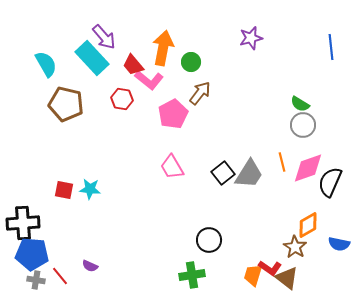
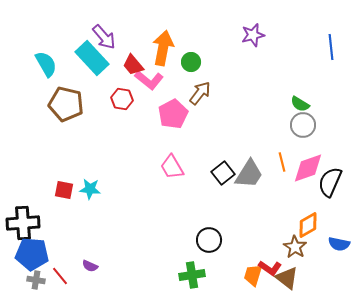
purple star: moved 2 px right, 3 px up
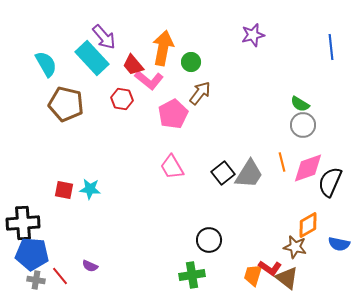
brown star: rotated 20 degrees counterclockwise
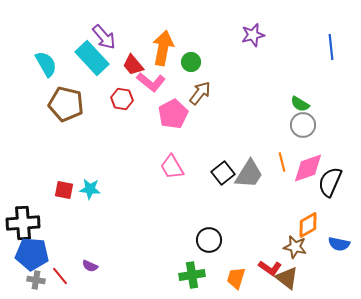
pink L-shape: moved 2 px right, 2 px down
orange trapezoid: moved 17 px left, 3 px down
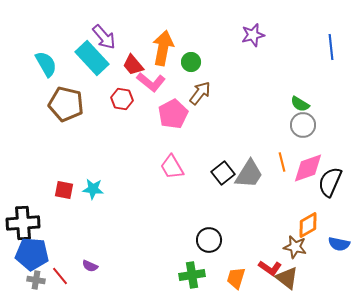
cyan star: moved 3 px right
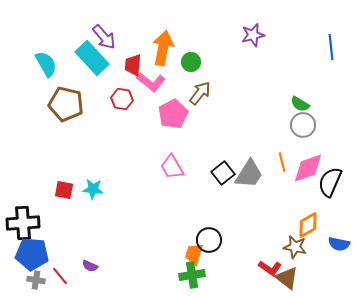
red trapezoid: rotated 45 degrees clockwise
orange trapezoid: moved 42 px left, 24 px up
